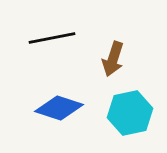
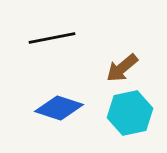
brown arrow: moved 9 px right, 9 px down; rotated 32 degrees clockwise
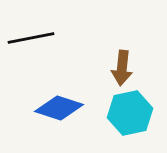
black line: moved 21 px left
brown arrow: rotated 44 degrees counterclockwise
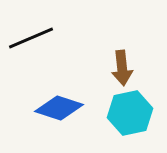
black line: rotated 12 degrees counterclockwise
brown arrow: rotated 12 degrees counterclockwise
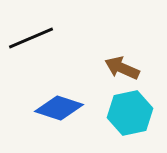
brown arrow: rotated 120 degrees clockwise
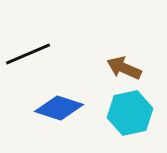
black line: moved 3 px left, 16 px down
brown arrow: moved 2 px right
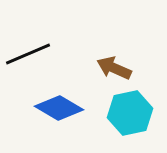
brown arrow: moved 10 px left
blue diamond: rotated 12 degrees clockwise
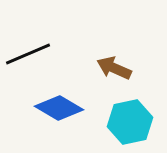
cyan hexagon: moved 9 px down
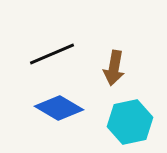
black line: moved 24 px right
brown arrow: rotated 104 degrees counterclockwise
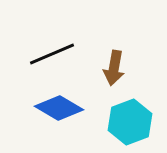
cyan hexagon: rotated 9 degrees counterclockwise
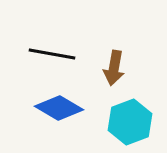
black line: rotated 33 degrees clockwise
